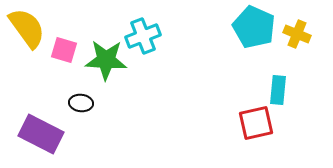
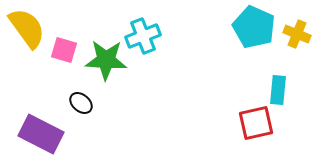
black ellipse: rotated 35 degrees clockwise
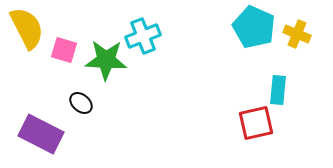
yellow semicircle: rotated 9 degrees clockwise
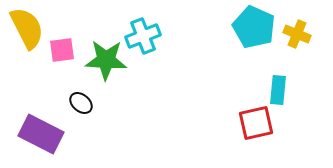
pink square: moved 2 px left; rotated 24 degrees counterclockwise
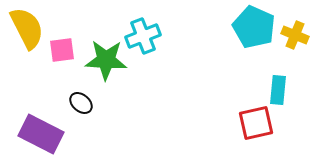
yellow cross: moved 2 px left, 1 px down
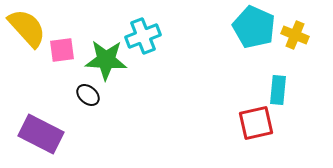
yellow semicircle: rotated 15 degrees counterclockwise
black ellipse: moved 7 px right, 8 px up
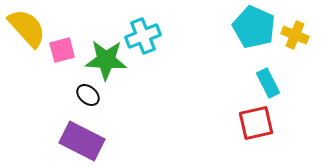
pink square: rotated 8 degrees counterclockwise
cyan rectangle: moved 10 px left, 7 px up; rotated 32 degrees counterclockwise
purple rectangle: moved 41 px right, 7 px down
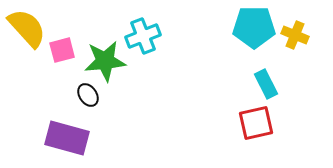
cyan pentagon: rotated 24 degrees counterclockwise
green star: moved 1 px left, 1 px down; rotated 9 degrees counterclockwise
cyan rectangle: moved 2 px left, 1 px down
black ellipse: rotated 15 degrees clockwise
purple rectangle: moved 15 px left, 3 px up; rotated 12 degrees counterclockwise
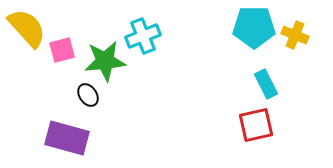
red square: moved 2 px down
